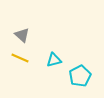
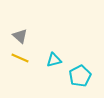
gray triangle: moved 2 px left, 1 px down
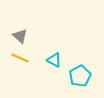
cyan triangle: rotated 42 degrees clockwise
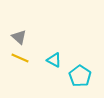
gray triangle: moved 1 px left, 1 px down
cyan pentagon: rotated 10 degrees counterclockwise
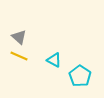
yellow line: moved 1 px left, 2 px up
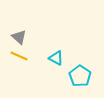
cyan triangle: moved 2 px right, 2 px up
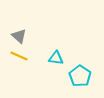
gray triangle: moved 1 px up
cyan triangle: rotated 21 degrees counterclockwise
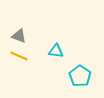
gray triangle: rotated 21 degrees counterclockwise
cyan triangle: moved 7 px up
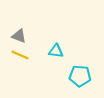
yellow line: moved 1 px right, 1 px up
cyan pentagon: rotated 30 degrees counterclockwise
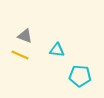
gray triangle: moved 6 px right
cyan triangle: moved 1 px right, 1 px up
